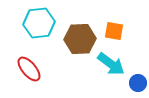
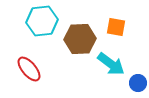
cyan hexagon: moved 3 px right, 2 px up
orange square: moved 2 px right, 4 px up
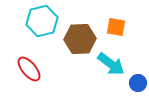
cyan hexagon: rotated 8 degrees counterclockwise
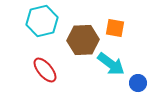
orange square: moved 1 px left, 1 px down
brown hexagon: moved 3 px right, 1 px down
red ellipse: moved 16 px right, 1 px down
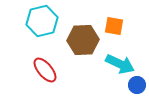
orange square: moved 1 px left, 2 px up
cyan arrow: moved 9 px right; rotated 12 degrees counterclockwise
blue circle: moved 1 px left, 2 px down
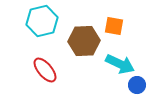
brown hexagon: moved 1 px right, 1 px down
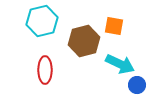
brown hexagon: rotated 12 degrees counterclockwise
red ellipse: rotated 40 degrees clockwise
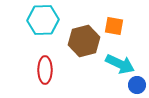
cyan hexagon: moved 1 px right, 1 px up; rotated 12 degrees clockwise
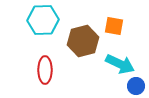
brown hexagon: moved 1 px left
blue circle: moved 1 px left, 1 px down
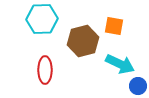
cyan hexagon: moved 1 px left, 1 px up
blue circle: moved 2 px right
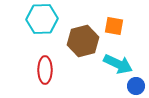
cyan arrow: moved 2 px left
blue circle: moved 2 px left
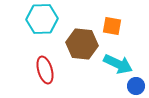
orange square: moved 2 px left
brown hexagon: moved 1 px left, 3 px down; rotated 20 degrees clockwise
red ellipse: rotated 16 degrees counterclockwise
